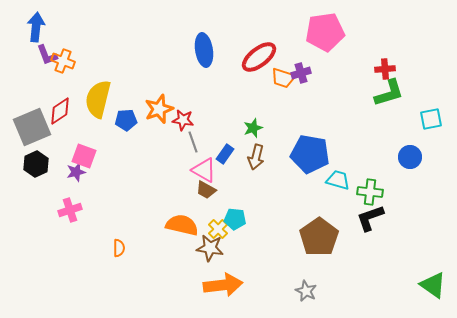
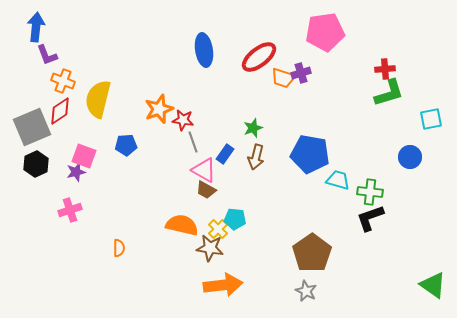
orange cross at (63, 61): moved 20 px down
blue pentagon at (126, 120): moved 25 px down
brown pentagon at (319, 237): moved 7 px left, 16 px down
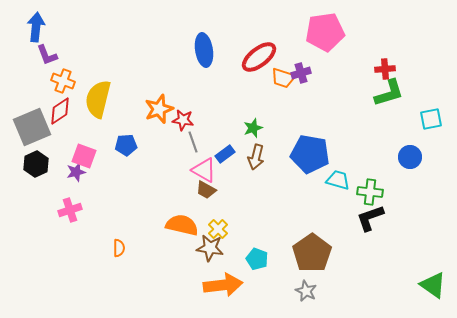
blue rectangle at (225, 154): rotated 18 degrees clockwise
cyan pentagon at (235, 219): moved 22 px right, 40 px down; rotated 15 degrees clockwise
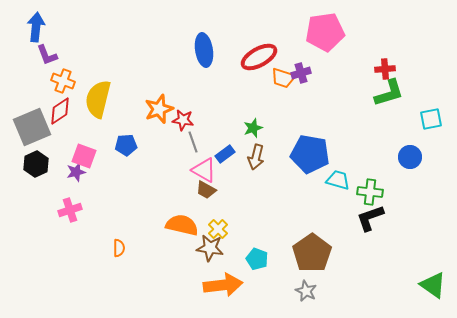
red ellipse at (259, 57): rotated 9 degrees clockwise
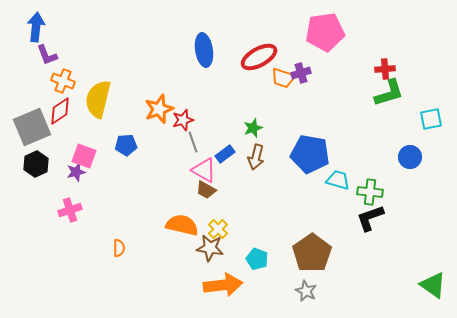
red star at (183, 120): rotated 25 degrees counterclockwise
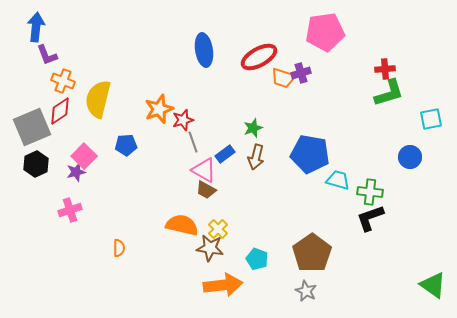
pink square at (84, 156): rotated 25 degrees clockwise
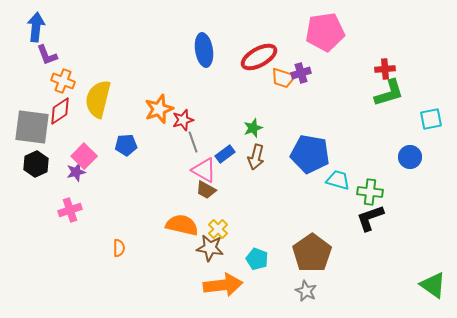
gray square at (32, 127): rotated 30 degrees clockwise
